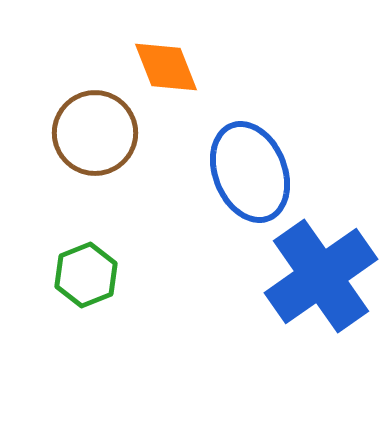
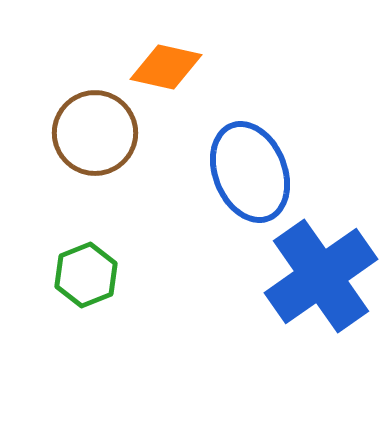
orange diamond: rotated 56 degrees counterclockwise
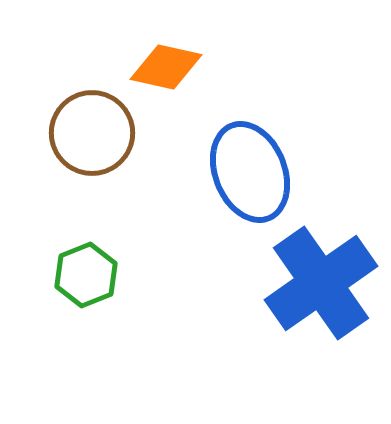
brown circle: moved 3 px left
blue cross: moved 7 px down
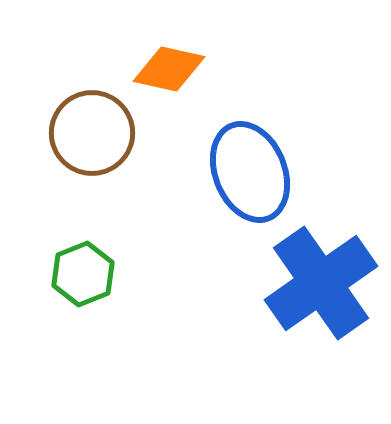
orange diamond: moved 3 px right, 2 px down
green hexagon: moved 3 px left, 1 px up
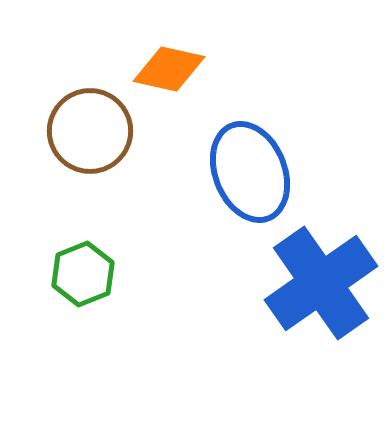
brown circle: moved 2 px left, 2 px up
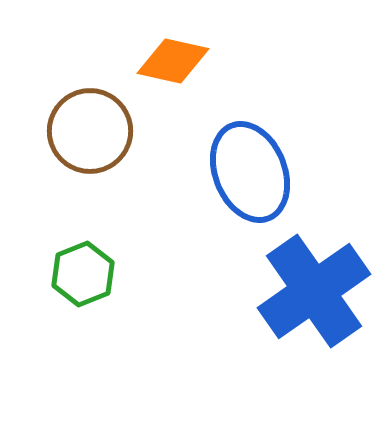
orange diamond: moved 4 px right, 8 px up
blue cross: moved 7 px left, 8 px down
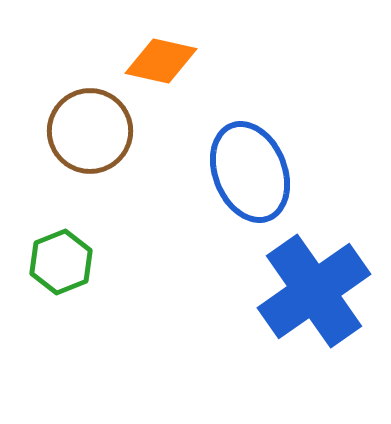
orange diamond: moved 12 px left
green hexagon: moved 22 px left, 12 px up
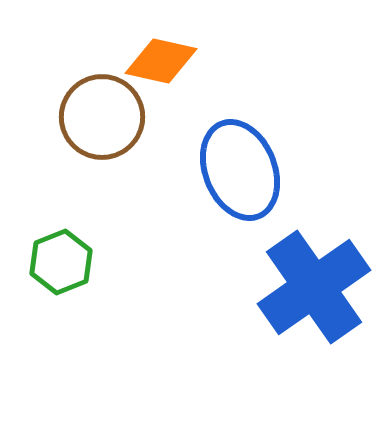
brown circle: moved 12 px right, 14 px up
blue ellipse: moved 10 px left, 2 px up
blue cross: moved 4 px up
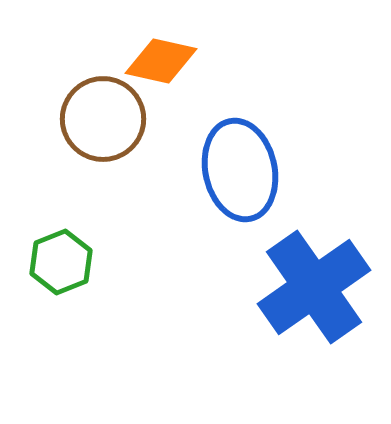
brown circle: moved 1 px right, 2 px down
blue ellipse: rotated 10 degrees clockwise
